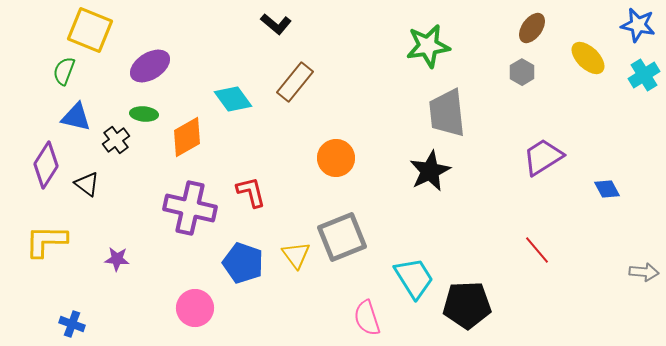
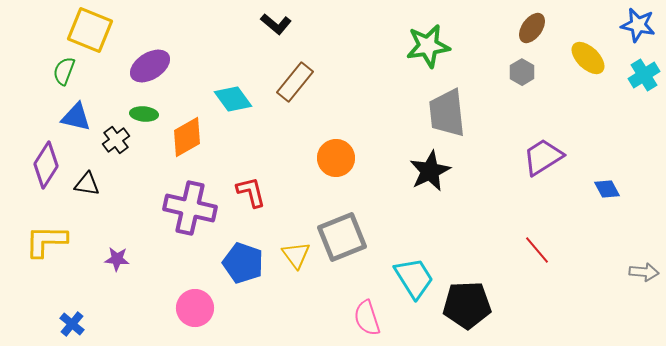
black triangle: rotated 28 degrees counterclockwise
blue cross: rotated 20 degrees clockwise
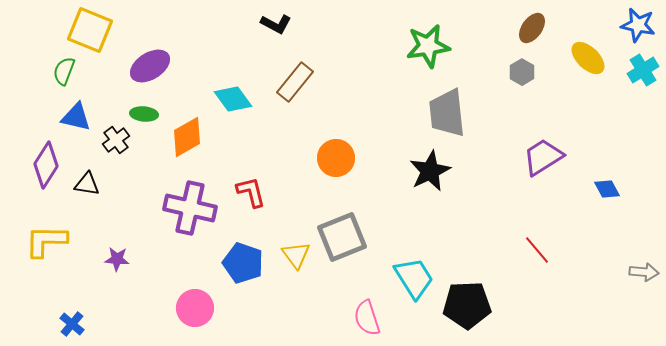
black L-shape: rotated 12 degrees counterclockwise
cyan cross: moved 1 px left, 5 px up
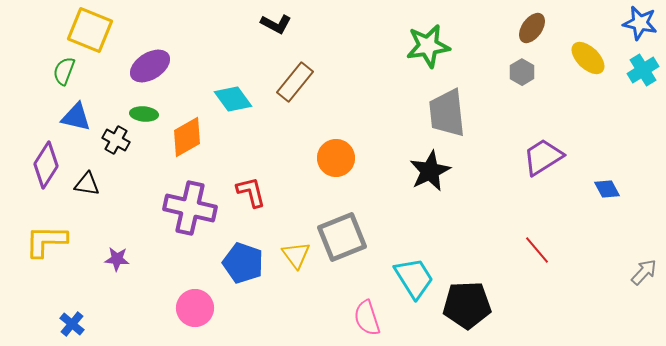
blue star: moved 2 px right, 2 px up
black cross: rotated 24 degrees counterclockwise
gray arrow: rotated 52 degrees counterclockwise
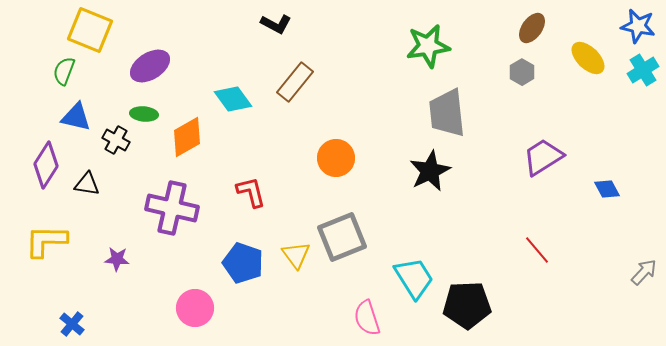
blue star: moved 2 px left, 3 px down
purple cross: moved 18 px left
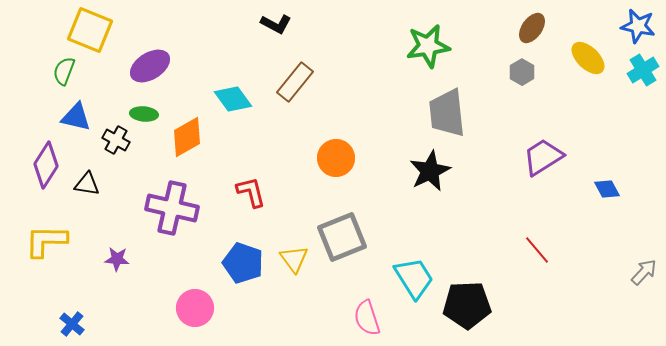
yellow triangle: moved 2 px left, 4 px down
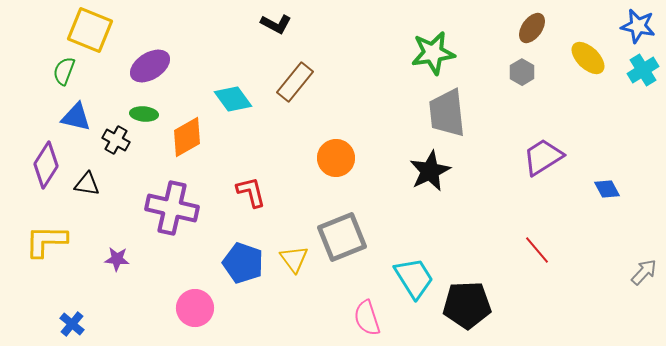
green star: moved 5 px right, 7 px down
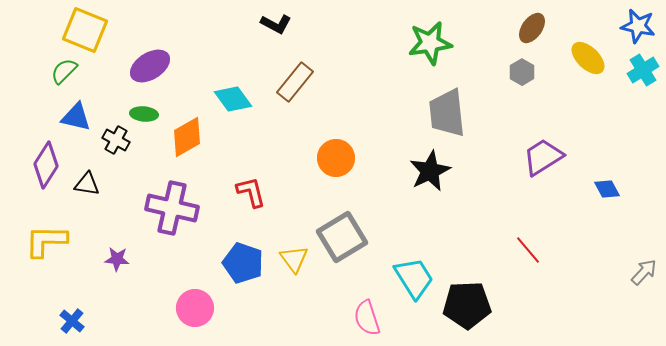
yellow square: moved 5 px left
green star: moved 3 px left, 10 px up
green semicircle: rotated 24 degrees clockwise
gray square: rotated 9 degrees counterclockwise
red line: moved 9 px left
blue cross: moved 3 px up
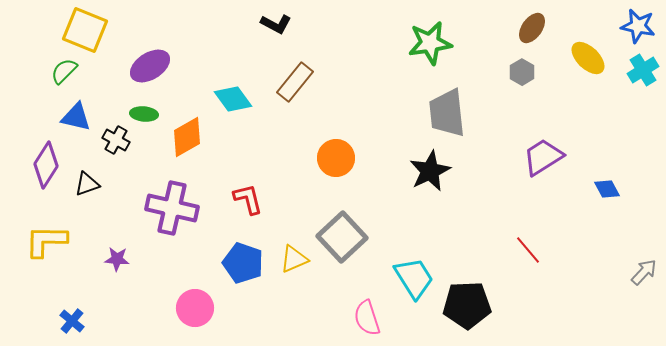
black triangle: rotated 28 degrees counterclockwise
red L-shape: moved 3 px left, 7 px down
gray square: rotated 12 degrees counterclockwise
yellow triangle: rotated 44 degrees clockwise
